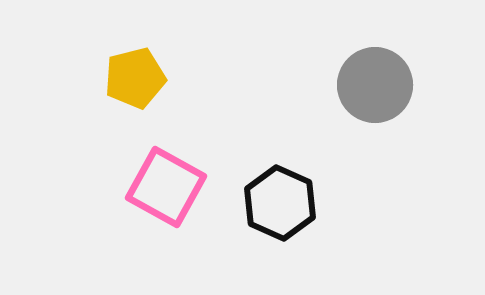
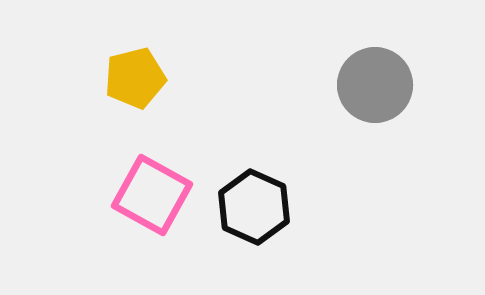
pink square: moved 14 px left, 8 px down
black hexagon: moved 26 px left, 4 px down
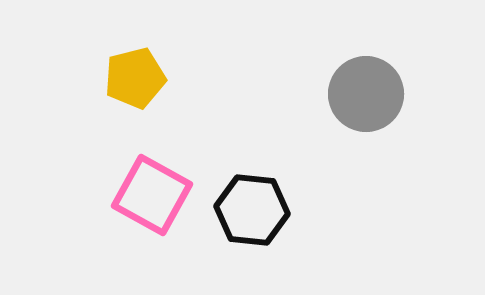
gray circle: moved 9 px left, 9 px down
black hexagon: moved 2 px left, 3 px down; rotated 18 degrees counterclockwise
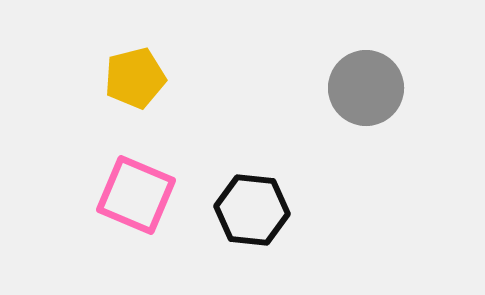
gray circle: moved 6 px up
pink square: moved 16 px left; rotated 6 degrees counterclockwise
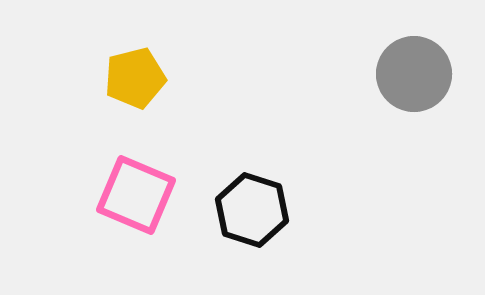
gray circle: moved 48 px right, 14 px up
black hexagon: rotated 12 degrees clockwise
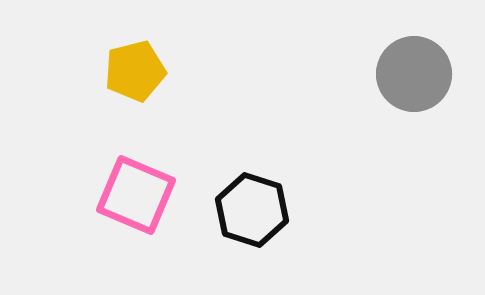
yellow pentagon: moved 7 px up
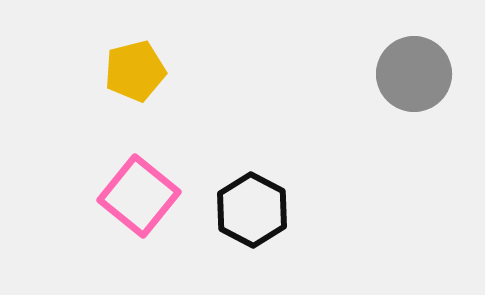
pink square: moved 3 px right, 1 px down; rotated 16 degrees clockwise
black hexagon: rotated 10 degrees clockwise
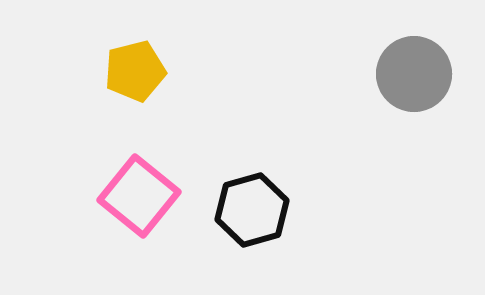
black hexagon: rotated 16 degrees clockwise
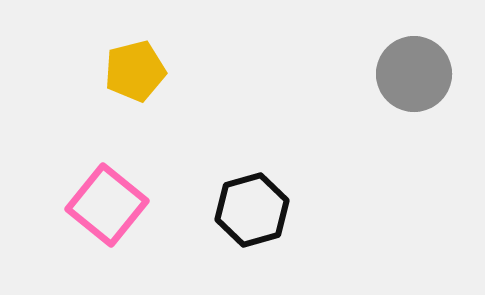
pink square: moved 32 px left, 9 px down
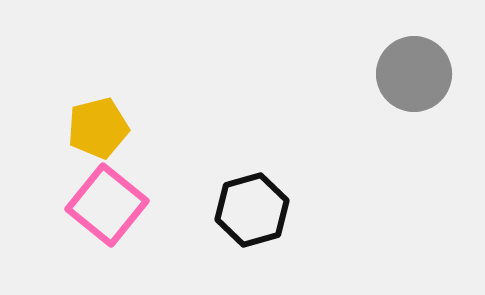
yellow pentagon: moved 37 px left, 57 px down
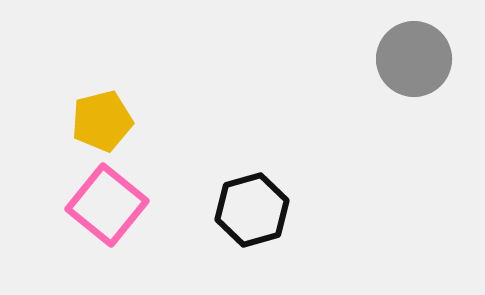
gray circle: moved 15 px up
yellow pentagon: moved 4 px right, 7 px up
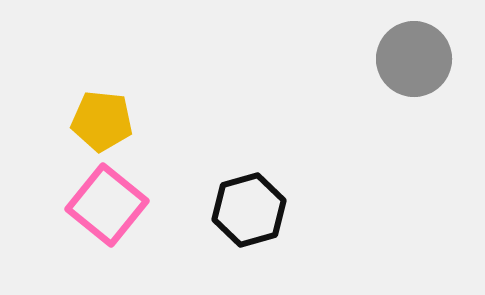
yellow pentagon: rotated 20 degrees clockwise
black hexagon: moved 3 px left
